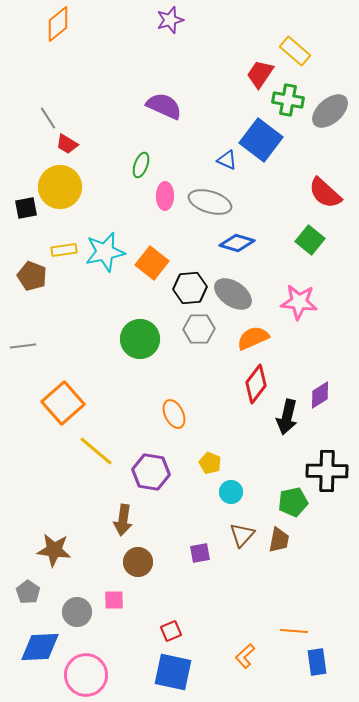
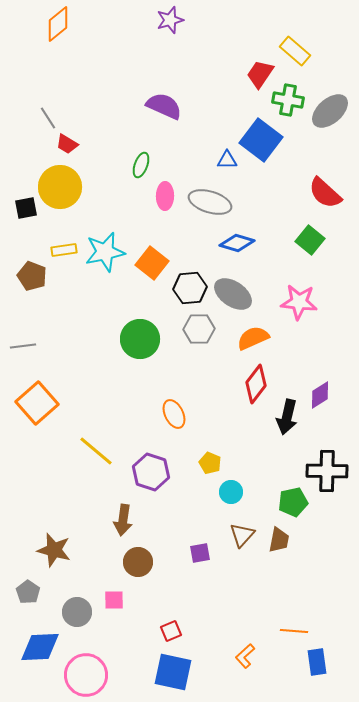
blue triangle at (227, 160): rotated 25 degrees counterclockwise
orange square at (63, 403): moved 26 px left
purple hexagon at (151, 472): rotated 9 degrees clockwise
brown star at (54, 550): rotated 8 degrees clockwise
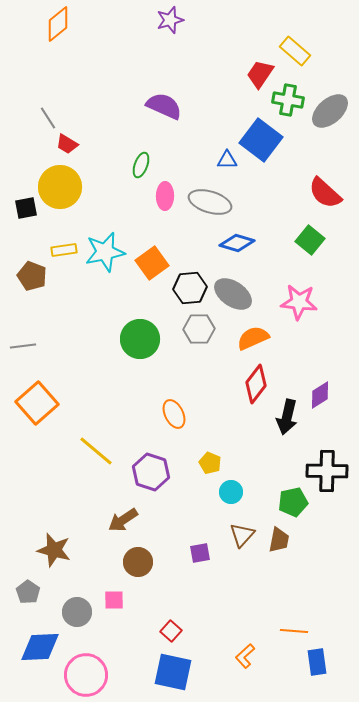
orange square at (152, 263): rotated 16 degrees clockwise
brown arrow at (123, 520): rotated 48 degrees clockwise
red square at (171, 631): rotated 25 degrees counterclockwise
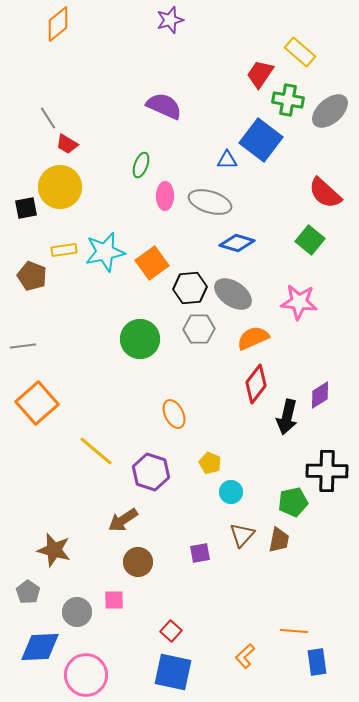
yellow rectangle at (295, 51): moved 5 px right, 1 px down
